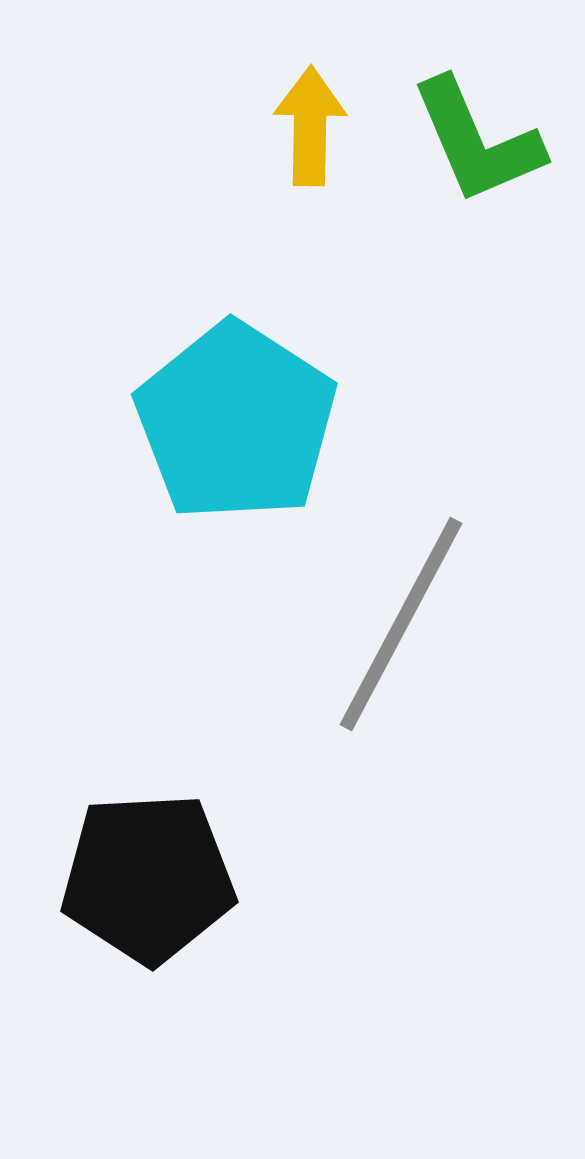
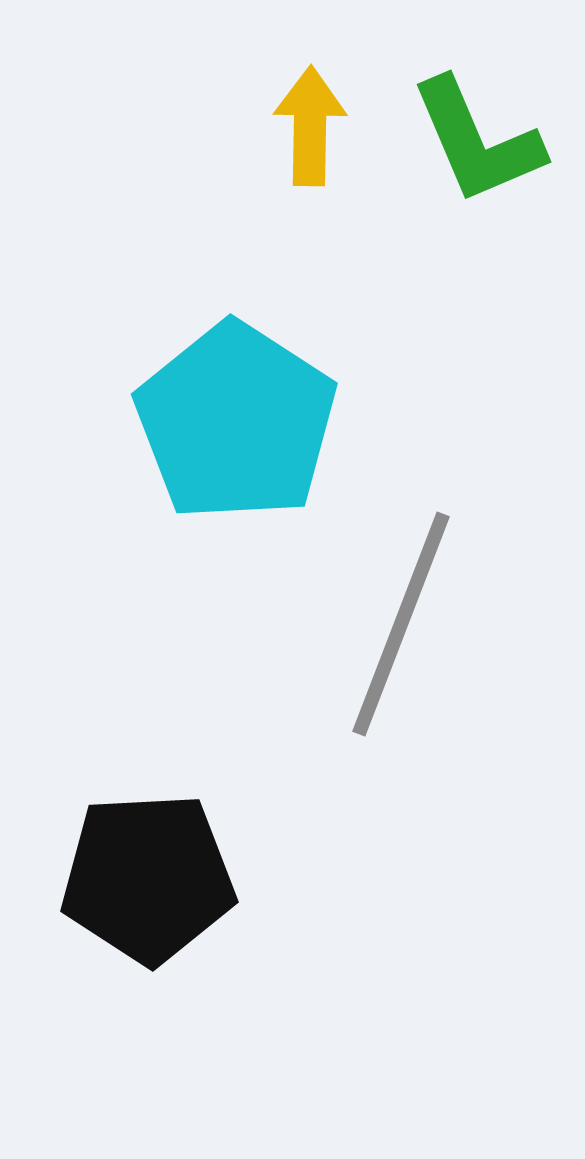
gray line: rotated 7 degrees counterclockwise
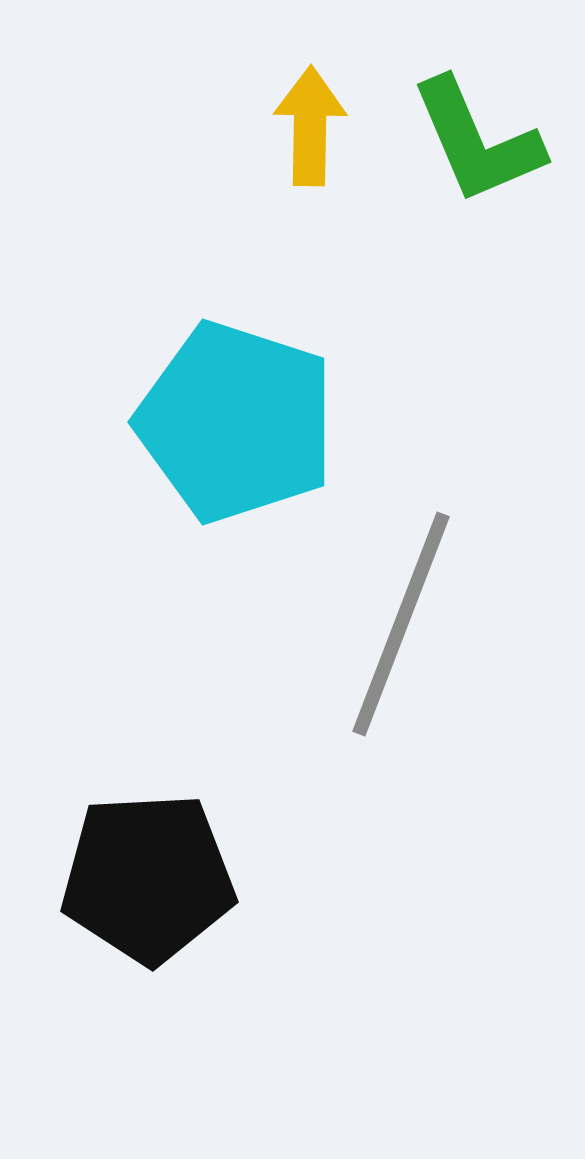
cyan pentagon: rotated 15 degrees counterclockwise
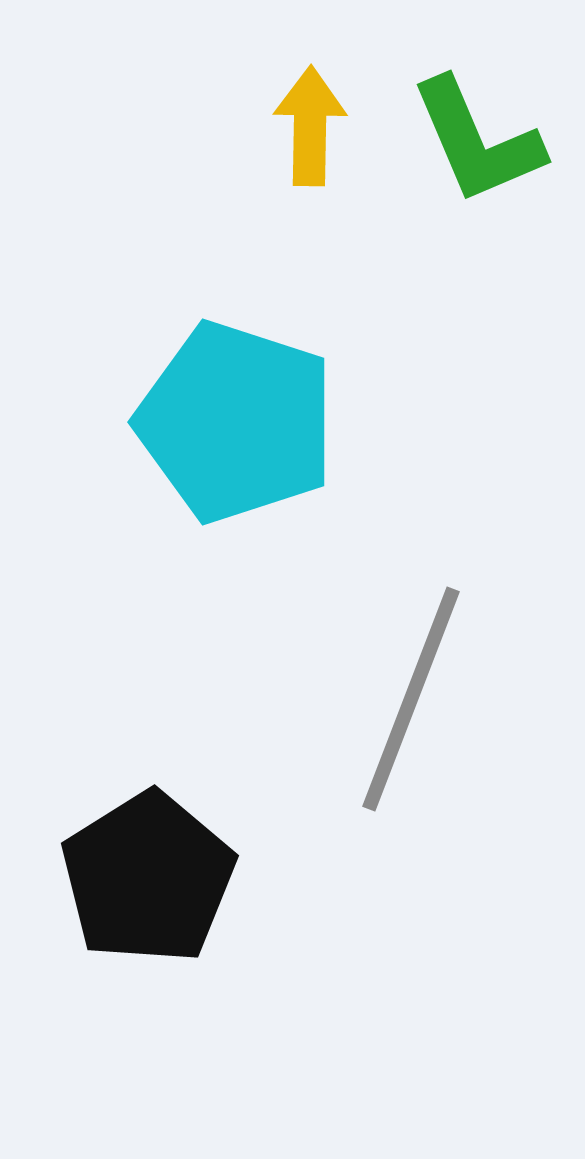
gray line: moved 10 px right, 75 px down
black pentagon: rotated 29 degrees counterclockwise
